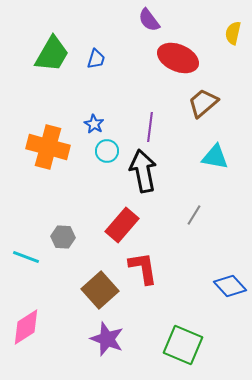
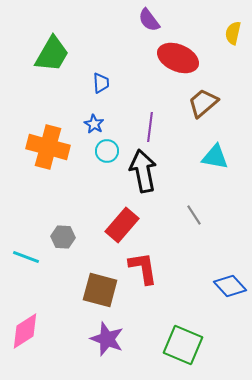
blue trapezoid: moved 5 px right, 24 px down; rotated 20 degrees counterclockwise
gray line: rotated 65 degrees counterclockwise
brown square: rotated 33 degrees counterclockwise
pink diamond: moved 1 px left, 4 px down
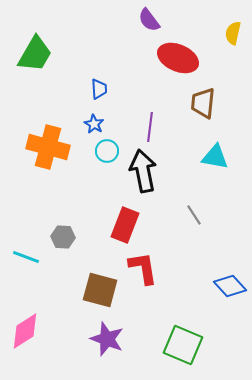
green trapezoid: moved 17 px left
blue trapezoid: moved 2 px left, 6 px down
brown trapezoid: rotated 44 degrees counterclockwise
red rectangle: moved 3 px right; rotated 20 degrees counterclockwise
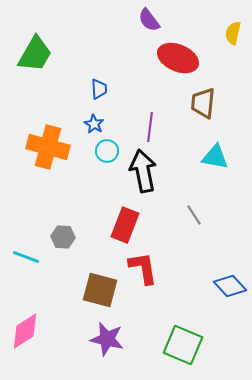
purple star: rotated 8 degrees counterclockwise
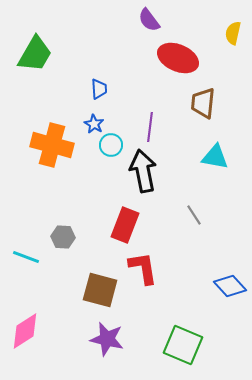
orange cross: moved 4 px right, 2 px up
cyan circle: moved 4 px right, 6 px up
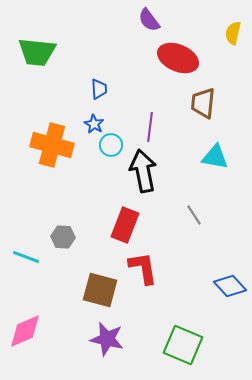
green trapezoid: moved 2 px right, 2 px up; rotated 66 degrees clockwise
pink diamond: rotated 9 degrees clockwise
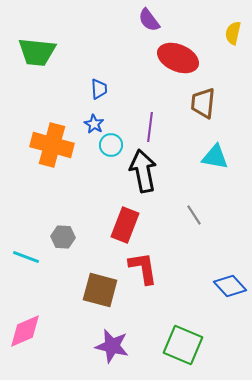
purple star: moved 5 px right, 7 px down
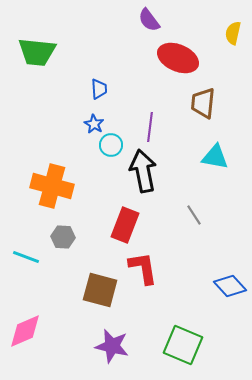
orange cross: moved 41 px down
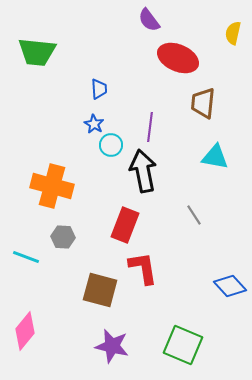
pink diamond: rotated 27 degrees counterclockwise
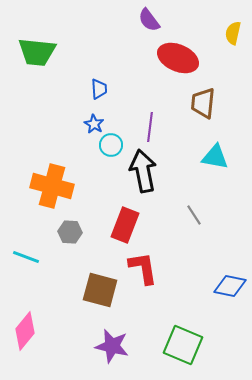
gray hexagon: moved 7 px right, 5 px up
blue diamond: rotated 36 degrees counterclockwise
